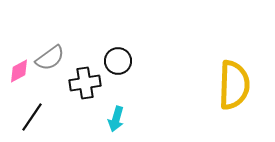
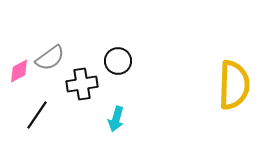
black cross: moved 3 px left, 1 px down
black line: moved 5 px right, 2 px up
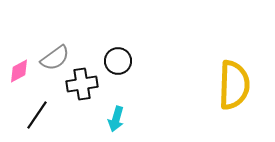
gray semicircle: moved 5 px right
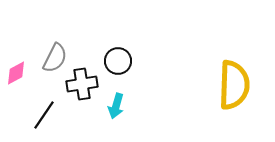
gray semicircle: rotated 28 degrees counterclockwise
pink diamond: moved 3 px left, 2 px down
black line: moved 7 px right
cyan arrow: moved 13 px up
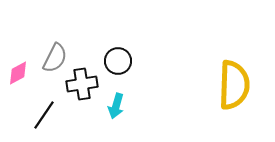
pink diamond: moved 2 px right
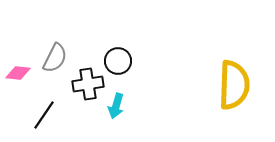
pink diamond: rotated 35 degrees clockwise
black cross: moved 6 px right
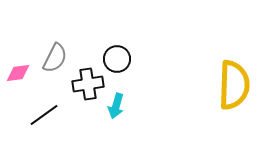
black circle: moved 1 px left, 2 px up
pink diamond: rotated 15 degrees counterclockwise
black line: rotated 20 degrees clockwise
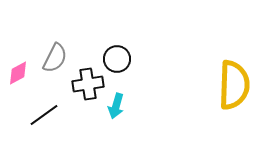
pink diamond: rotated 20 degrees counterclockwise
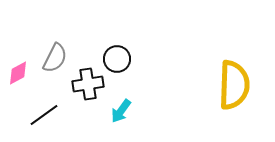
cyan arrow: moved 5 px right, 5 px down; rotated 20 degrees clockwise
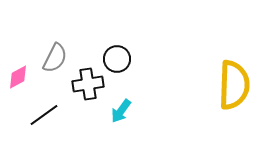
pink diamond: moved 4 px down
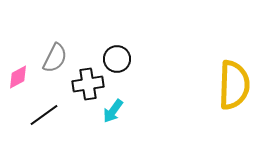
cyan arrow: moved 8 px left
